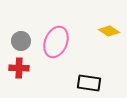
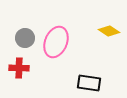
gray circle: moved 4 px right, 3 px up
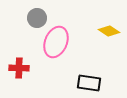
gray circle: moved 12 px right, 20 px up
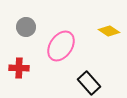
gray circle: moved 11 px left, 9 px down
pink ellipse: moved 5 px right, 4 px down; rotated 12 degrees clockwise
black rectangle: rotated 40 degrees clockwise
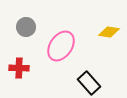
yellow diamond: moved 1 px down; rotated 25 degrees counterclockwise
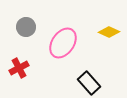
yellow diamond: rotated 15 degrees clockwise
pink ellipse: moved 2 px right, 3 px up
red cross: rotated 30 degrees counterclockwise
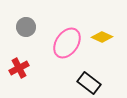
yellow diamond: moved 7 px left, 5 px down
pink ellipse: moved 4 px right
black rectangle: rotated 10 degrees counterclockwise
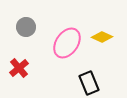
red cross: rotated 12 degrees counterclockwise
black rectangle: rotated 30 degrees clockwise
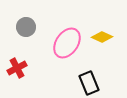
red cross: moved 2 px left; rotated 12 degrees clockwise
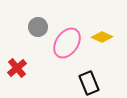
gray circle: moved 12 px right
red cross: rotated 12 degrees counterclockwise
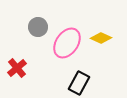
yellow diamond: moved 1 px left, 1 px down
black rectangle: moved 10 px left; rotated 50 degrees clockwise
